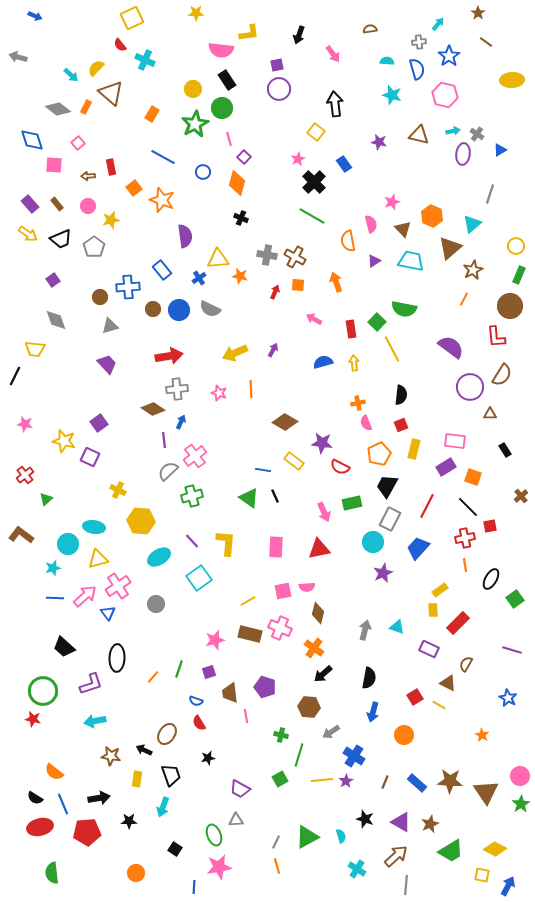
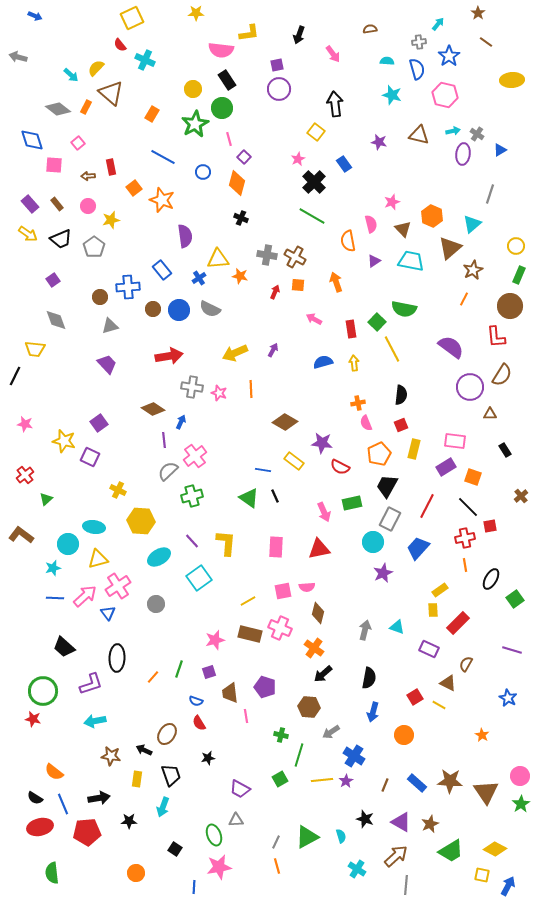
gray cross at (177, 389): moved 15 px right, 2 px up; rotated 15 degrees clockwise
brown line at (385, 782): moved 3 px down
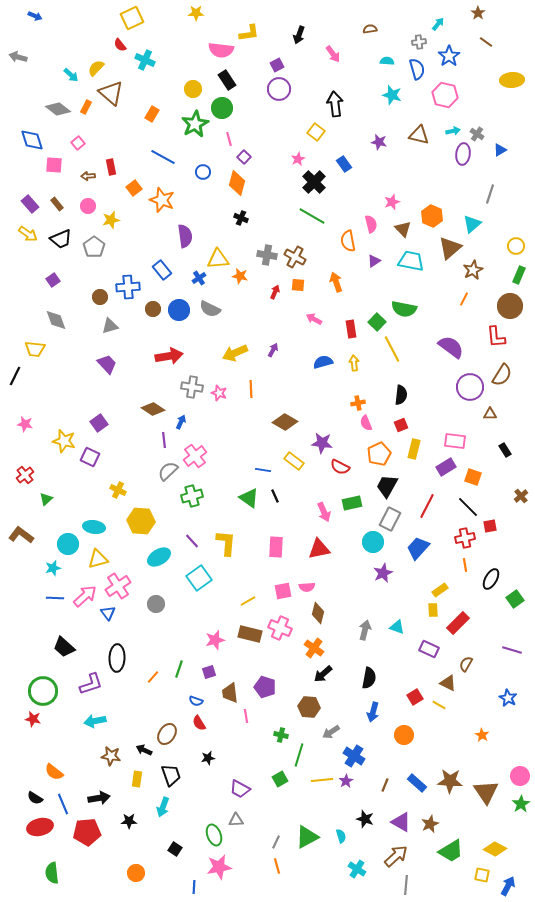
purple square at (277, 65): rotated 16 degrees counterclockwise
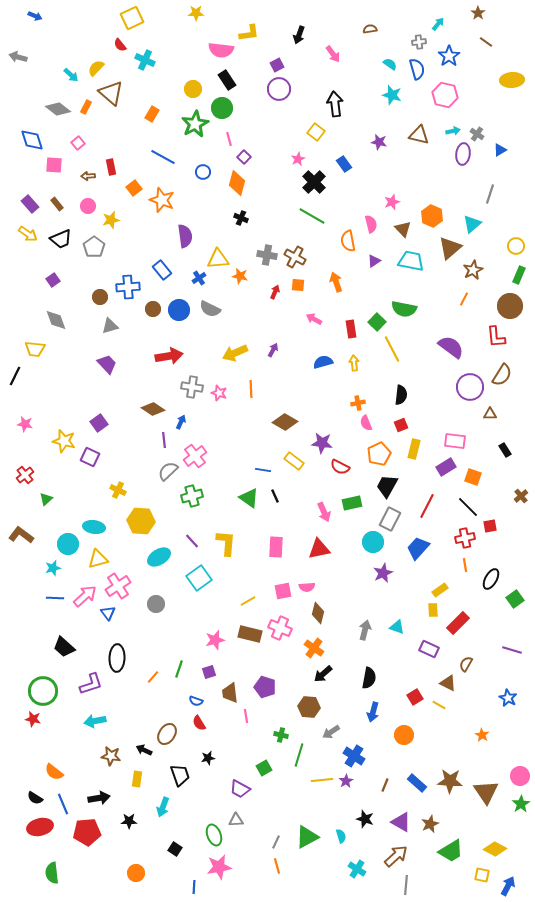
cyan semicircle at (387, 61): moved 3 px right, 3 px down; rotated 32 degrees clockwise
black trapezoid at (171, 775): moved 9 px right
green square at (280, 779): moved 16 px left, 11 px up
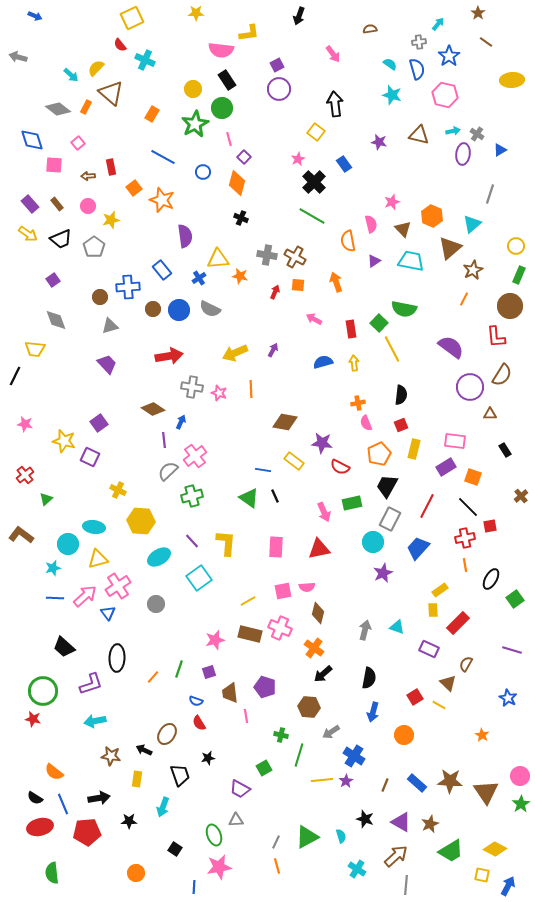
black arrow at (299, 35): moved 19 px up
green square at (377, 322): moved 2 px right, 1 px down
brown diamond at (285, 422): rotated 20 degrees counterclockwise
brown triangle at (448, 683): rotated 18 degrees clockwise
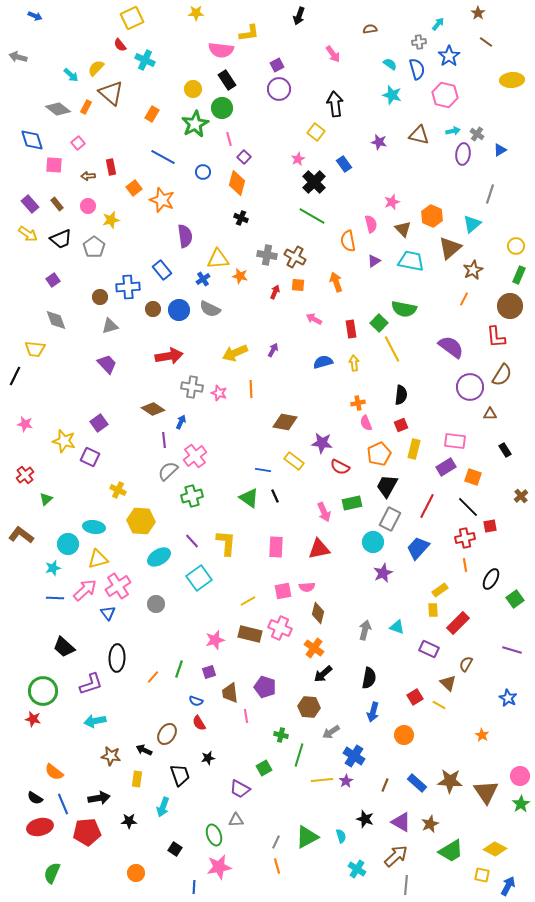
blue cross at (199, 278): moved 4 px right, 1 px down
pink arrow at (85, 596): moved 6 px up
green semicircle at (52, 873): rotated 30 degrees clockwise
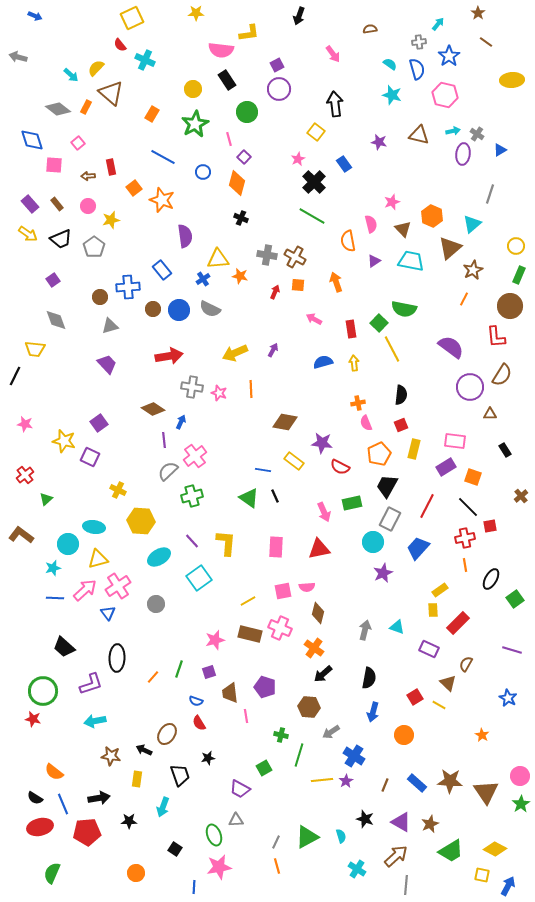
green circle at (222, 108): moved 25 px right, 4 px down
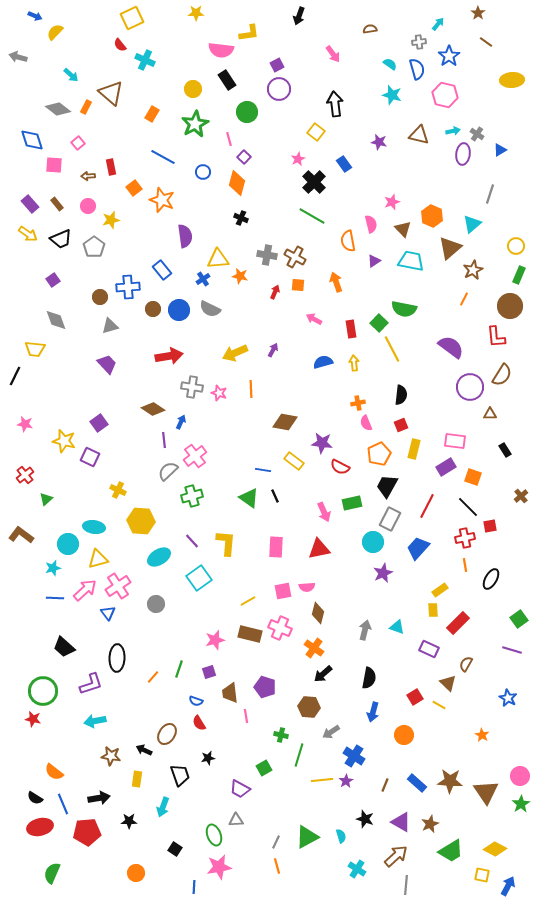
yellow semicircle at (96, 68): moved 41 px left, 36 px up
green square at (515, 599): moved 4 px right, 20 px down
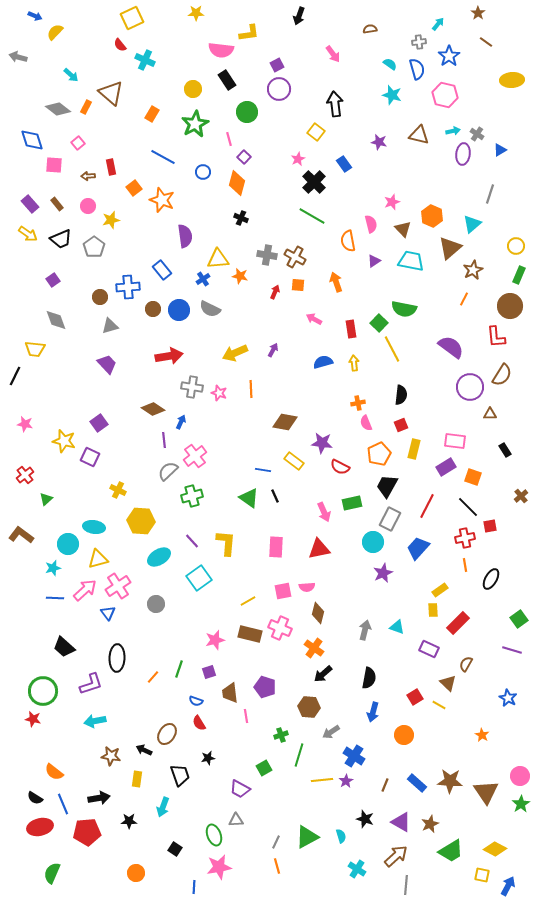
green cross at (281, 735): rotated 32 degrees counterclockwise
